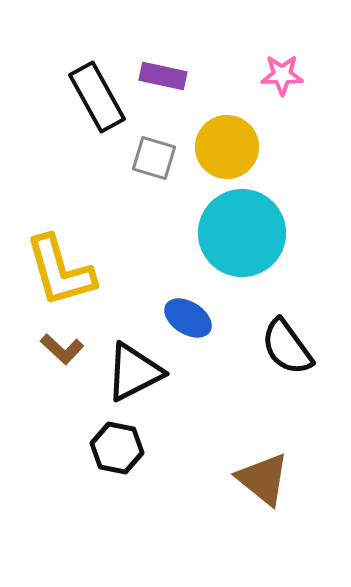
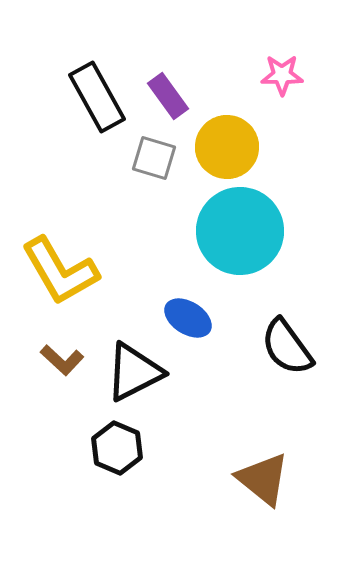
purple rectangle: moved 5 px right, 20 px down; rotated 42 degrees clockwise
cyan circle: moved 2 px left, 2 px up
yellow L-shape: rotated 14 degrees counterclockwise
brown L-shape: moved 11 px down
black hexagon: rotated 12 degrees clockwise
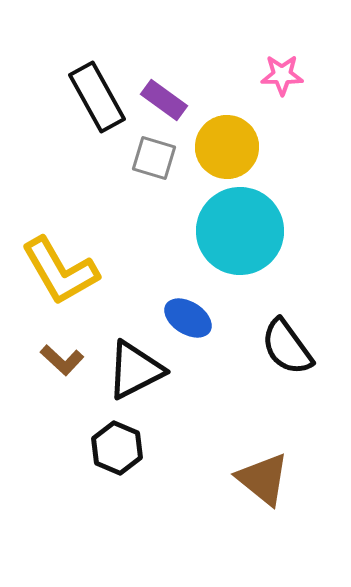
purple rectangle: moved 4 px left, 4 px down; rotated 18 degrees counterclockwise
black triangle: moved 1 px right, 2 px up
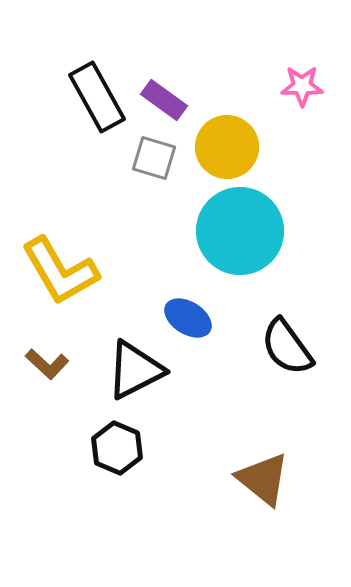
pink star: moved 20 px right, 11 px down
brown L-shape: moved 15 px left, 4 px down
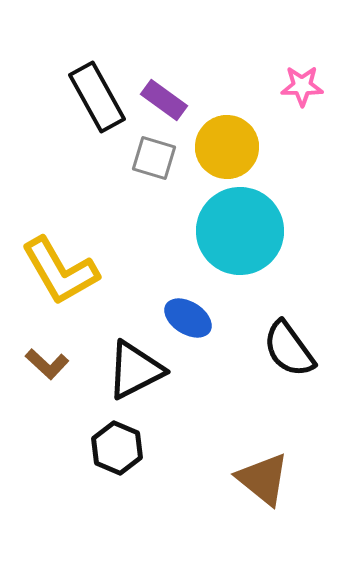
black semicircle: moved 2 px right, 2 px down
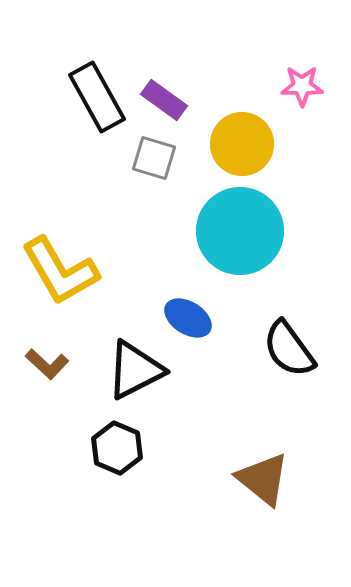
yellow circle: moved 15 px right, 3 px up
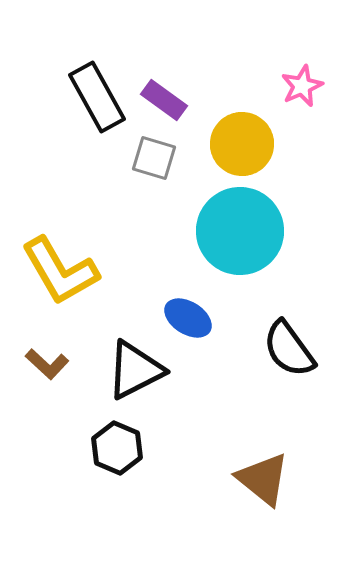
pink star: rotated 24 degrees counterclockwise
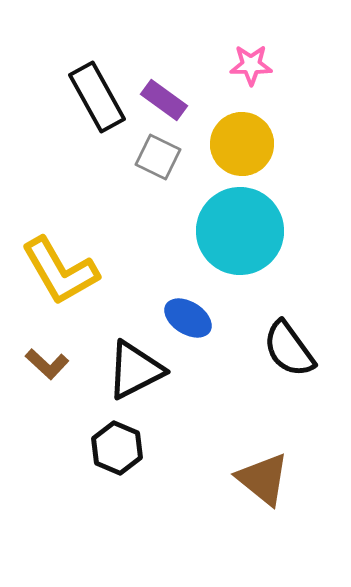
pink star: moved 51 px left, 21 px up; rotated 24 degrees clockwise
gray square: moved 4 px right, 1 px up; rotated 9 degrees clockwise
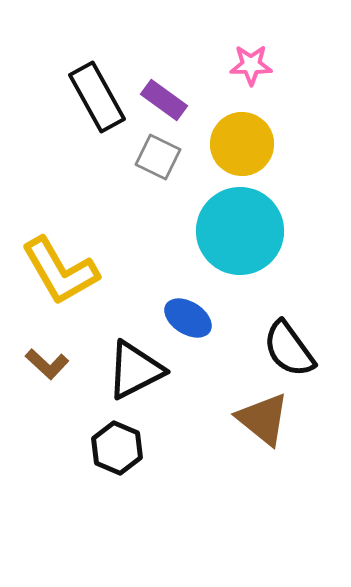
brown triangle: moved 60 px up
